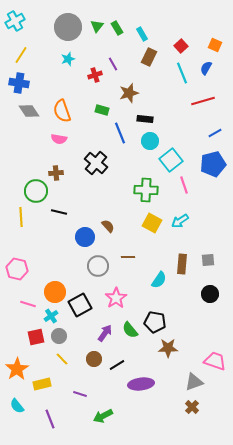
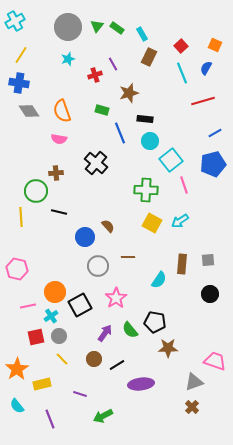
green rectangle at (117, 28): rotated 24 degrees counterclockwise
pink line at (28, 304): moved 2 px down; rotated 28 degrees counterclockwise
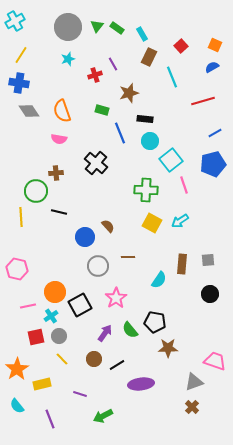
blue semicircle at (206, 68): moved 6 px right, 1 px up; rotated 32 degrees clockwise
cyan line at (182, 73): moved 10 px left, 4 px down
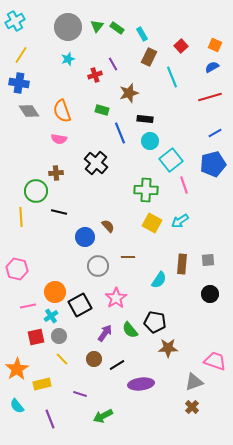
red line at (203, 101): moved 7 px right, 4 px up
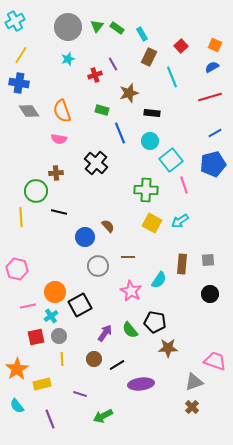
black rectangle at (145, 119): moved 7 px right, 6 px up
pink star at (116, 298): moved 15 px right, 7 px up; rotated 10 degrees counterclockwise
yellow line at (62, 359): rotated 40 degrees clockwise
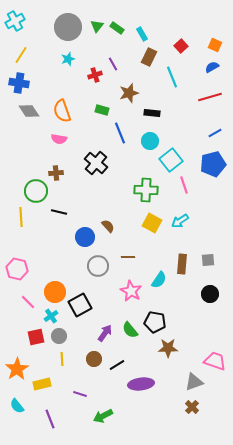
pink line at (28, 306): moved 4 px up; rotated 56 degrees clockwise
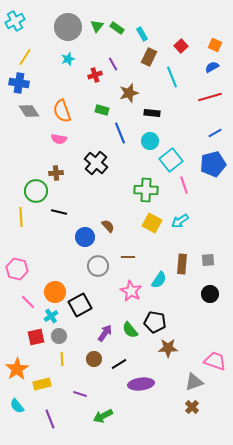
yellow line at (21, 55): moved 4 px right, 2 px down
black line at (117, 365): moved 2 px right, 1 px up
